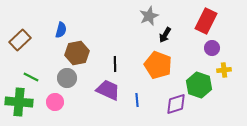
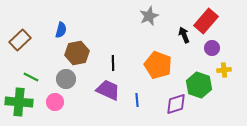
red rectangle: rotated 15 degrees clockwise
black arrow: moved 19 px right; rotated 126 degrees clockwise
black line: moved 2 px left, 1 px up
gray circle: moved 1 px left, 1 px down
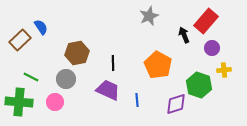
blue semicircle: moved 20 px left, 3 px up; rotated 49 degrees counterclockwise
orange pentagon: rotated 8 degrees clockwise
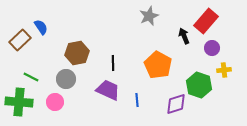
black arrow: moved 1 px down
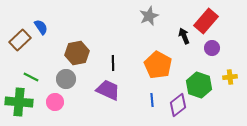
yellow cross: moved 6 px right, 7 px down
blue line: moved 15 px right
purple diamond: moved 2 px right, 1 px down; rotated 20 degrees counterclockwise
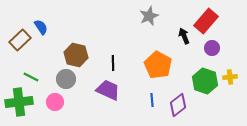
brown hexagon: moved 1 px left, 2 px down; rotated 25 degrees clockwise
green hexagon: moved 6 px right, 4 px up
green cross: rotated 12 degrees counterclockwise
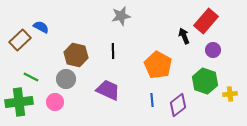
gray star: moved 28 px left; rotated 12 degrees clockwise
blue semicircle: rotated 28 degrees counterclockwise
purple circle: moved 1 px right, 2 px down
black line: moved 12 px up
yellow cross: moved 17 px down
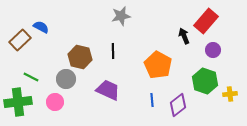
brown hexagon: moved 4 px right, 2 px down
green cross: moved 1 px left
